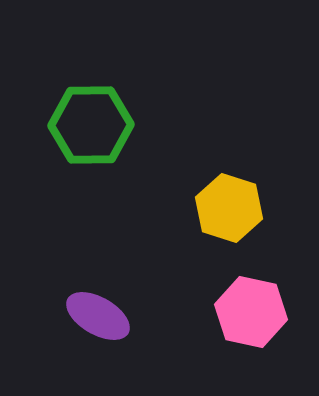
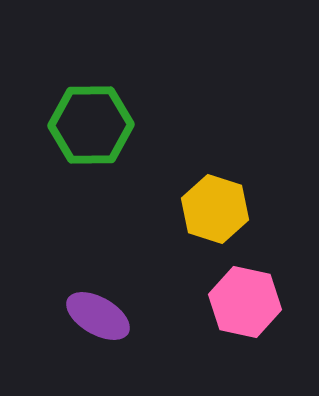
yellow hexagon: moved 14 px left, 1 px down
pink hexagon: moved 6 px left, 10 px up
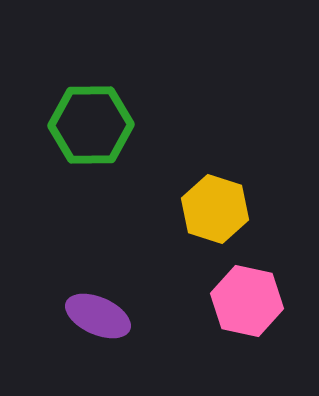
pink hexagon: moved 2 px right, 1 px up
purple ellipse: rotated 6 degrees counterclockwise
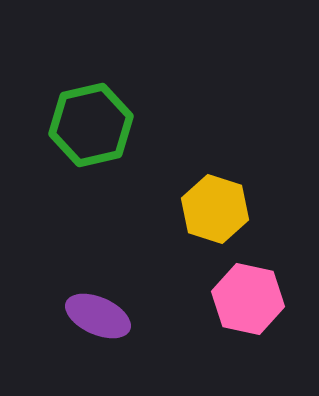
green hexagon: rotated 12 degrees counterclockwise
pink hexagon: moved 1 px right, 2 px up
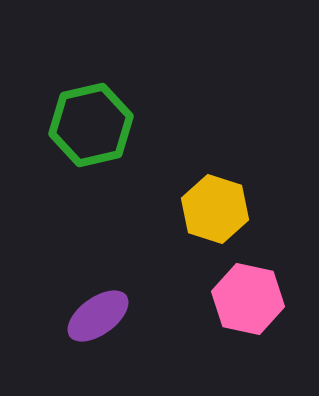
purple ellipse: rotated 60 degrees counterclockwise
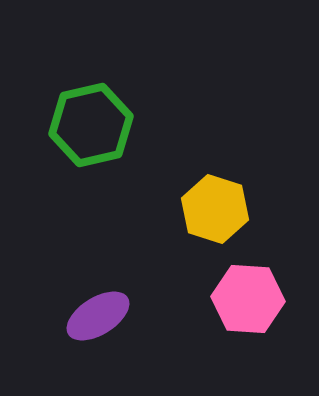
pink hexagon: rotated 8 degrees counterclockwise
purple ellipse: rotated 4 degrees clockwise
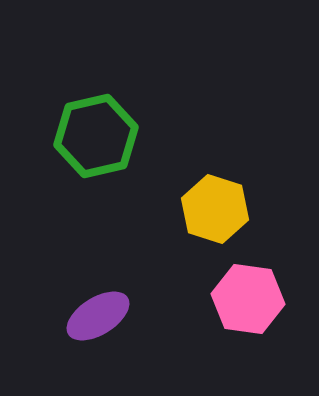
green hexagon: moved 5 px right, 11 px down
pink hexagon: rotated 4 degrees clockwise
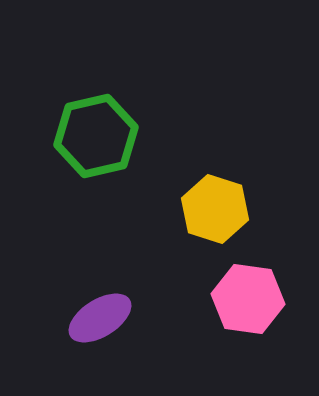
purple ellipse: moved 2 px right, 2 px down
